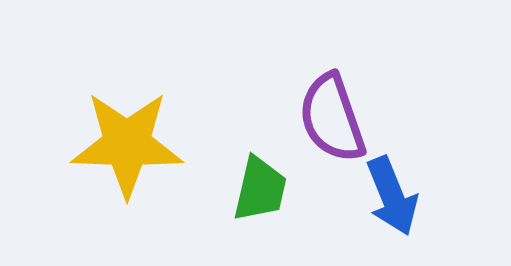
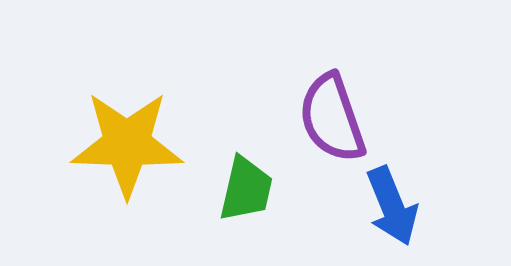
green trapezoid: moved 14 px left
blue arrow: moved 10 px down
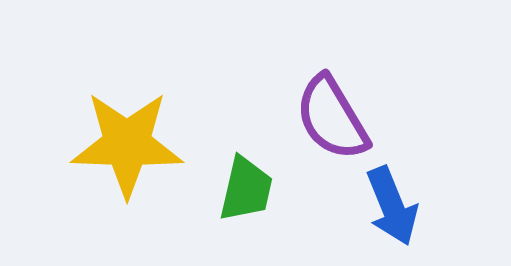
purple semicircle: rotated 12 degrees counterclockwise
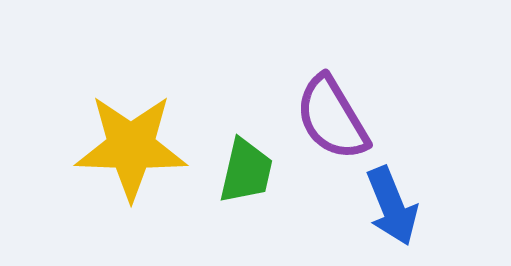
yellow star: moved 4 px right, 3 px down
green trapezoid: moved 18 px up
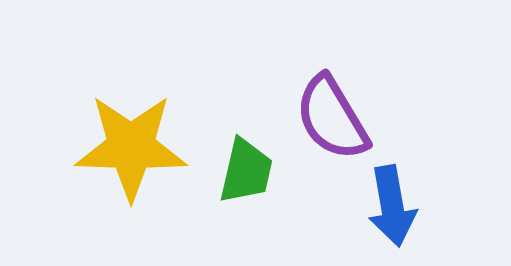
blue arrow: rotated 12 degrees clockwise
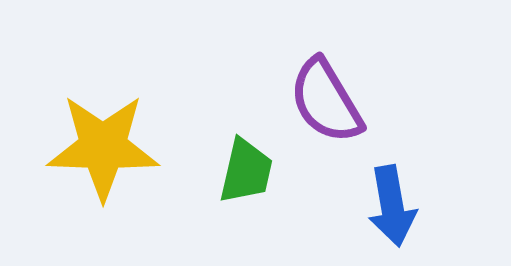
purple semicircle: moved 6 px left, 17 px up
yellow star: moved 28 px left
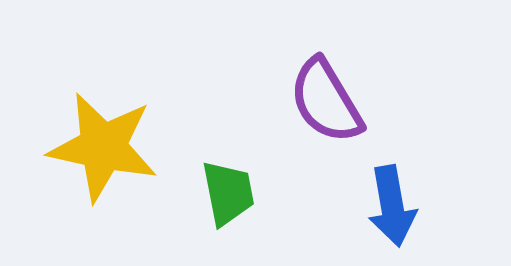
yellow star: rotated 10 degrees clockwise
green trapezoid: moved 18 px left, 22 px down; rotated 24 degrees counterclockwise
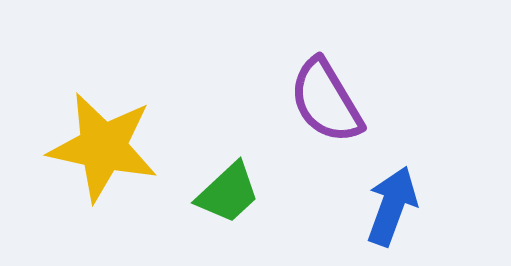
green trapezoid: rotated 58 degrees clockwise
blue arrow: rotated 150 degrees counterclockwise
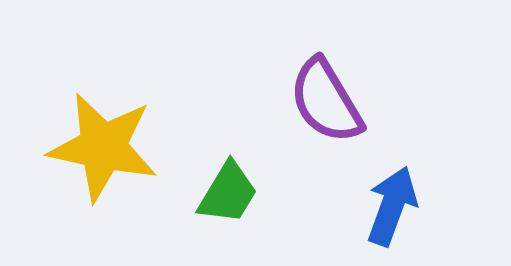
green trapezoid: rotated 16 degrees counterclockwise
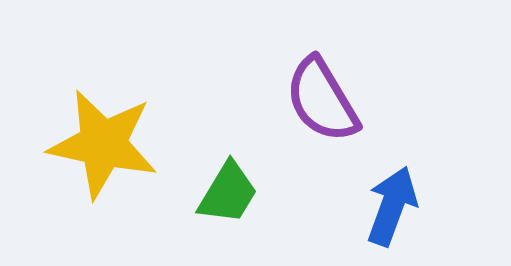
purple semicircle: moved 4 px left, 1 px up
yellow star: moved 3 px up
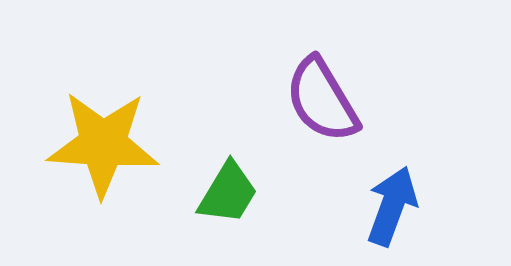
yellow star: rotated 8 degrees counterclockwise
